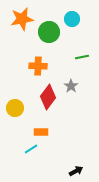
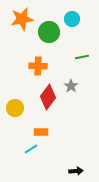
black arrow: rotated 24 degrees clockwise
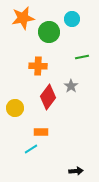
orange star: moved 1 px right, 1 px up
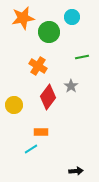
cyan circle: moved 2 px up
orange cross: rotated 30 degrees clockwise
yellow circle: moved 1 px left, 3 px up
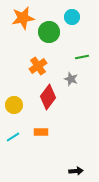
orange cross: rotated 24 degrees clockwise
gray star: moved 7 px up; rotated 16 degrees counterclockwise
cyan line: moved 18 px left, 12 px up
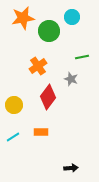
green circle: moved 1 px up
black arrow: moved 5 px left, 3 px up
